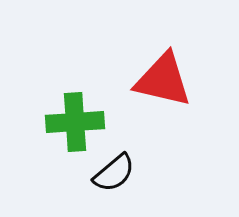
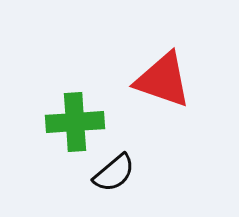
red triangle: rotated 6 degrees clockwise
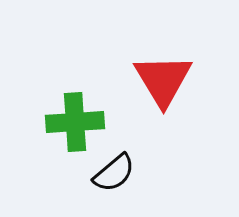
red triangle: rotated 40 degrees clockwise
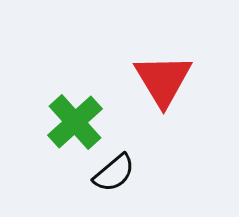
green cross: rotated 38 degrees counterclockwise
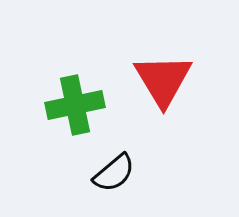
green cross: moved 17 px up; rotated 30 degrees clockwise
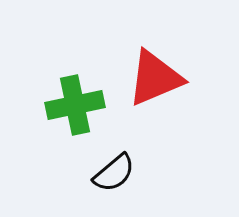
red triangle: moved 8 px left, 2 px up; rotated 38 degrees clockwise
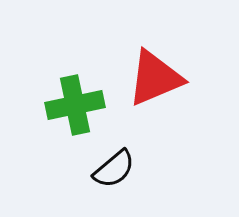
black semicircle: moved 4 px up
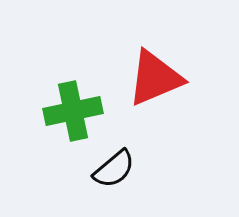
green cross: moved 2 px left, 6 px down
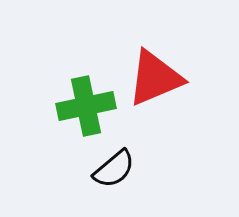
green cross: moved 13 px right, 5 px up
